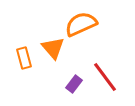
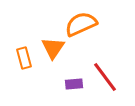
orange triangle: rotated 15 degrees clockwise
purple rectangle: rotated 48 degrees clockwise
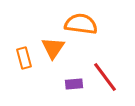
orange semicircle: rotated 32 degrees clockwise
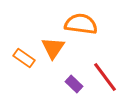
orange rectangle: rotated 40 degrees counterclockwise
purple rectangle: rotated 48 degrees clockwise
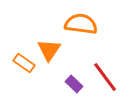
orange triangle: moved 4 px left, 2 px down
orange rectangle: moved 5 px down
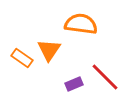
orange rectangle: moved 2 px left, 5 px up
red line: rotated 8 degrees counterclockwise
purple rectangle: rotated 66 degrees counterclockwise
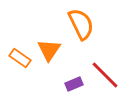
orange semicircle: rotated 56 degrees clockwise
orange rectangle: moved 2 px left
red line: moved 2 px up
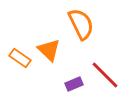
orange triangle: rotated 20 degrees counterclockwise
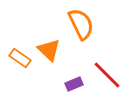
red line: moved 2 px right
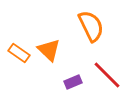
orange semicircle: moved 10 px right, 2 px down
orange rectangle: moved 1 px left, 5 px up
purple rectangle: moved 1 px left, 2 px up
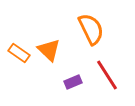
orange semicircle: moved 3 px down
red line: rotated 12 degrees clockwise
